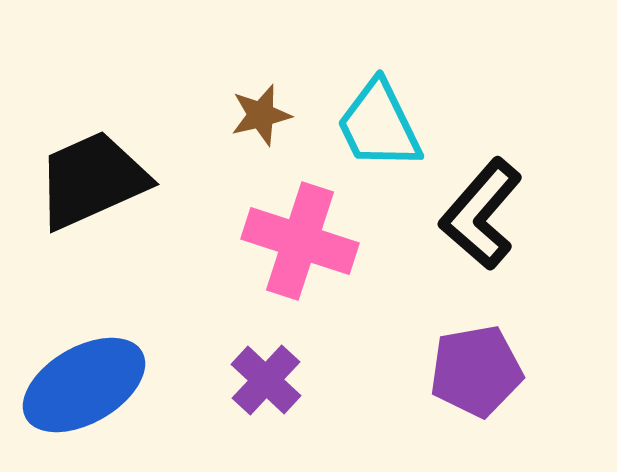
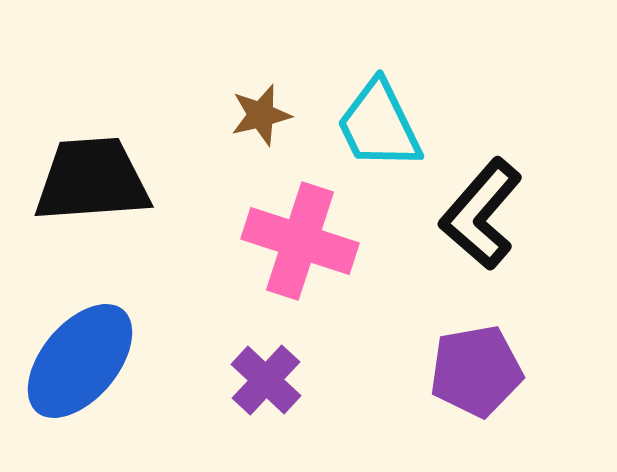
black trapezoid: rotated 20 degrees clockwise
blue ellipse: moved 4 px left, 24 px up; rotated 20 degrees counterclockwise
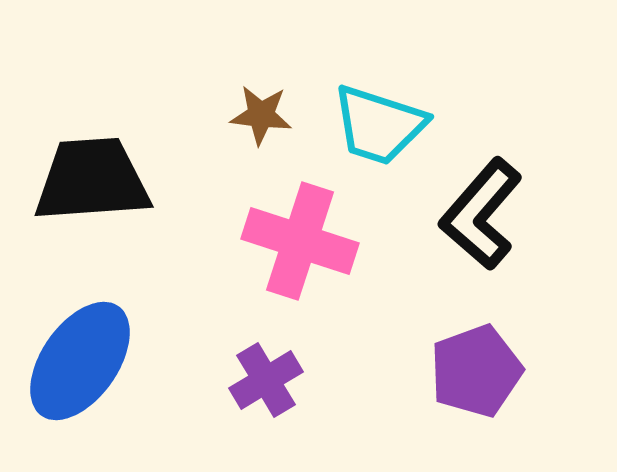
brown star: rotated 20 degrees clockwise
cyan trapezoid: rotated 46 degrees counterclockwise
blue ellipse: rotated 5 degrees counterclockwise
purple pentagon: rotated 10 degrees counterclockwise
purple cross: rotated 16 degrees clockwise
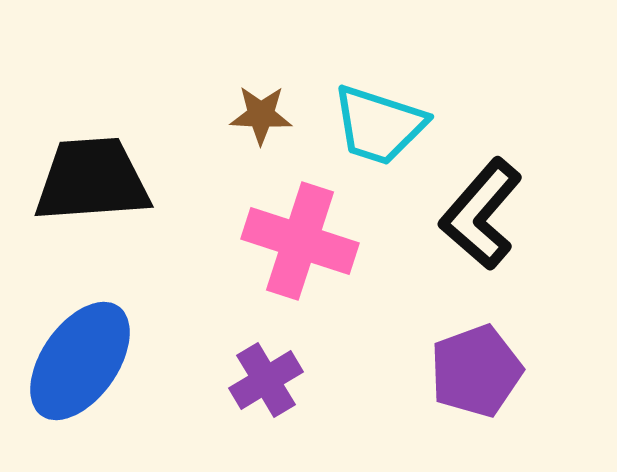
brown star: rotated 4 degrees counterclockwise
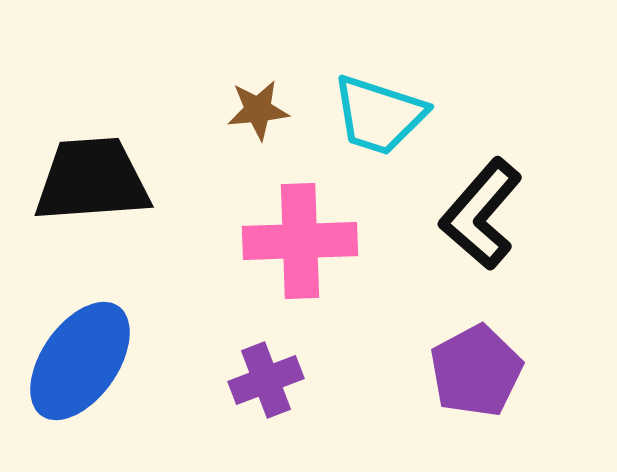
brown star: moved 3 px left, 5 px up; rotated 8 degrees counterclockwise
cyan trapezoid: moved 10 px up
pink cross: rotated 20 degrees counterclockwise
purple pentagon: rotated 8 degrees counterclockwise
purple cross: rotated 10 degrees clockwise
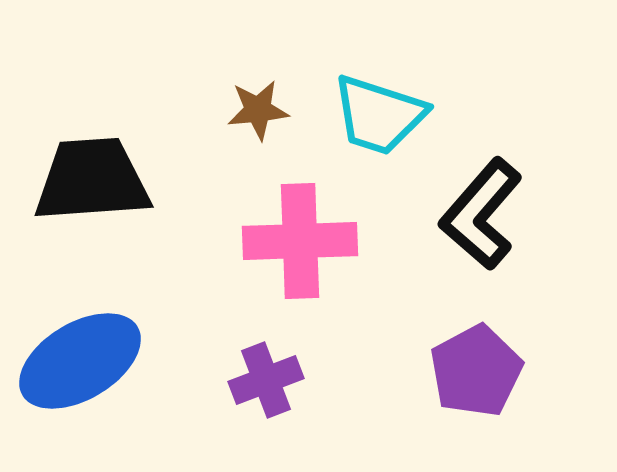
blue ellipse: rotated 24 degrees clockwise
